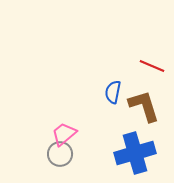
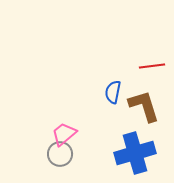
red line: rotated 30 degrees counterclockwise
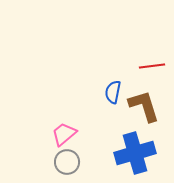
gray circle: moved 7 px right, 8 px down
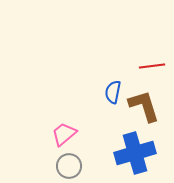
gray circle: moved 2 px right, 4 px down
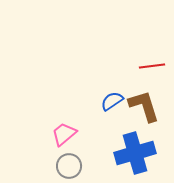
blue semicircle: moved 1 px left, 9 px down; rotated 45 degrees clockwise
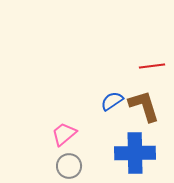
blue cross: rotated 15 degrees clockwise
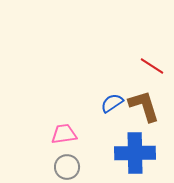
red line: rotated 40 degrees clockwise
blue semicircle: moved 2 px down
pink trapezoid: rotated 32 degrees clockwise
gray circle: moved 2 px left, 1 px down
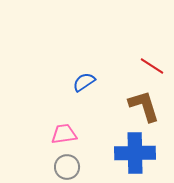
blue semicircle: moved 28 px left, 21 px up
